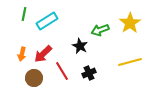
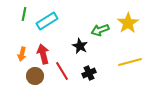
yellow star: moved 2 px left
red arrow: rotated 120 degrees clockwise
brown circle: moved 1 px right, 2 px up
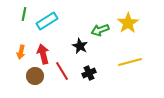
orange arrow: moved 1 px left, 2 px up
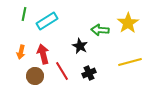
green arrow: rotated 24 degrees clockwise
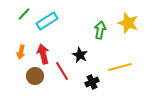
green line: rotated 32 degrees clockwise
yellow star: rotated 20 degrees counterclockwise
green arrow: rotated 96 degrees clockwise
black star: moved 9 px down
yellow line: moved 10 px left, 5 px down
black cross: moved 3 px right, 9 px down
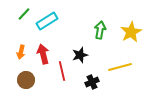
yellow star: moved 3 px right, 9 px down; rotated 25 degrees clockwise
black star: rotated 28 degrees clockwise
red line: rotated 18 degrees clockwise
brown circle: moved 9 px left, 4 px down
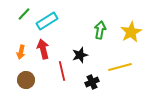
red arrow: moved 5 px up
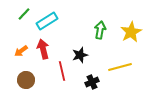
orange arrow: moved 1 px up; rotated 40 degrees clockwise
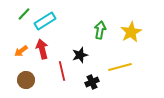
cyan rectangle: moved 2 px left
red arrow: moved 1 px left
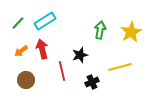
green line: moved 6 px left, 9 px down
